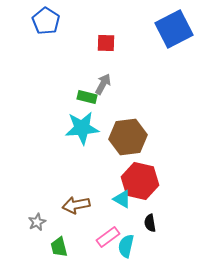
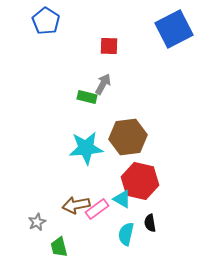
red square: moved 3 px right, 3 px down
cyan star: moved 4 px right, 20 px down
pink rectangle: moved 11 px left, 28 px up
cyan semicircle: moved 12 px up
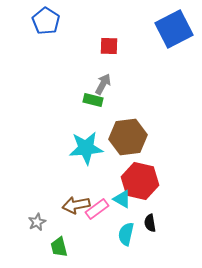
green rectangle: moved 6 px right, 3 px down
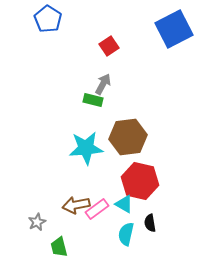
blue pentagon: moved 2 px right, 2 px up
red square: rotated 36 degrees counterclockwise
cyan triangle: moved 2 px right, 5 px down
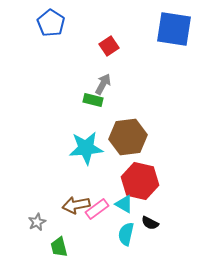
blue pentagon: moved 3 px right, 4 px down
blue square: rotated 36 degrees clockwise
black semicircle: rotated 54 degrees counterclockwise
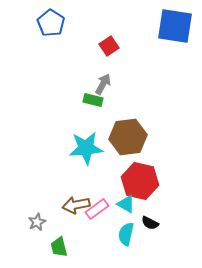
blue square: moved 1 px right, 3 px up
cyan triangle: moved 2 px right
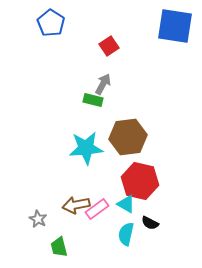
gray star: moved 1 px right, 3 px up; rotated 18 degrees counterclockwise
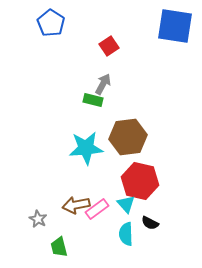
cyan triangle: rotated 18 degrees clockwise
cyan semicircle: rotated 15 degrees counterclockwise
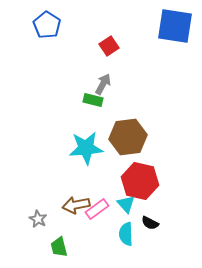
blue pentagon: moved 4 px left, 2 px down
